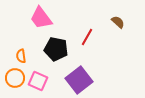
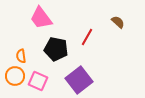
orange circle: moved 2 px up
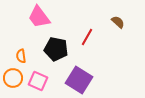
pink trapezoid: moved 2 px left, 1 px up
orange circle: moved 2 px left, 2 px down
purple square: rotated 20 degrees counterclockwise
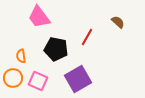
purple square: moved 1 px left, 1 px up; rotated 28 degrees clockwise
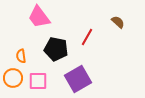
pink square: rotated 24 degrees counterclockwise
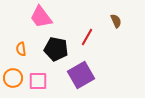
pink trapezoid: moved 2 px right
brown semicircle: moved 2 px left, 1 px up; rotated 24 degrees clockwise
orange semicircle: moved 7 px up
purple square: moved 3 px right, 4 px up
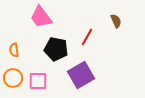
orange semicircle: moved 7 px left, 1 px down
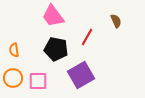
pink trapezoid: moved 12 px right, 1 px up
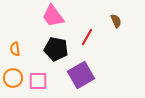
orange semicircle: moved 1 px right, 1 px up
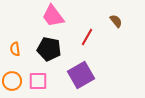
brown semicircle: rotated 16 degrees counterclockwise
black pentagon: moved 7 px left
orange circle: moved 1 px left, 3 px down
